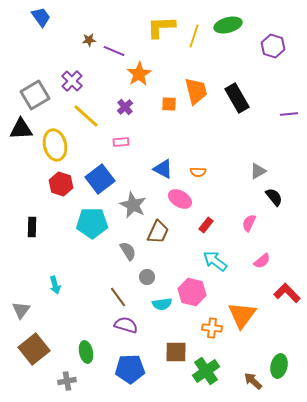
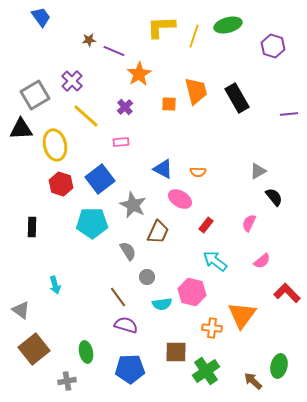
gray triangle at (21, 310): rotated 30 degrees counterclockwise
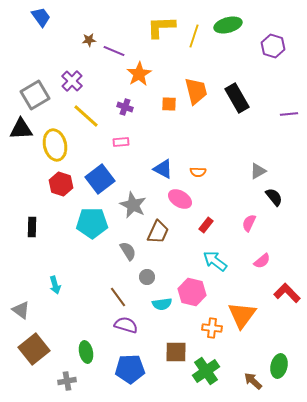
purple cross at (125, 107): rotated 28 degrees counterclockwise
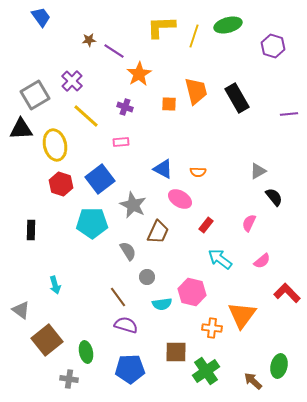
purple line at (114, 51): rotated 10 degrees clockwise
black rectangle at (32, 227): moved 1 px left, 3 px down
cyan arrow at (215, 261): moved 5 px right, 2 px up
brown square at (34, 349): moved 13 px right, 9 px up
gray cross at (67, 381): moved 2 px right, 2 px up; rotated 18 degrees clockwise
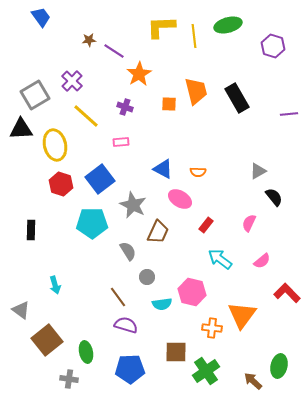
yellow line at (194, 36): rotated 25 degrees counterclockwise
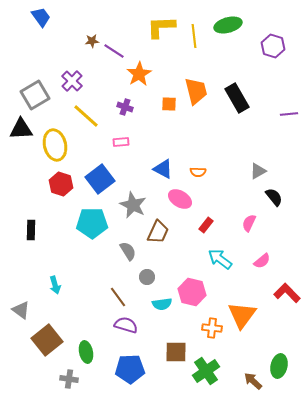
brown star at (89, 40): moved 3 px right, 1 px down
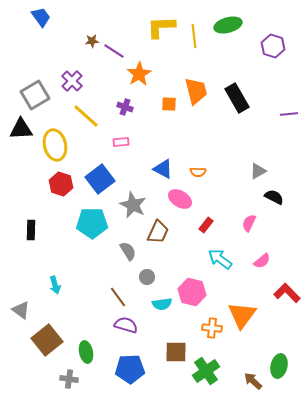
black semicircle at (274, 197): rotated 24 degrees counterclockwise
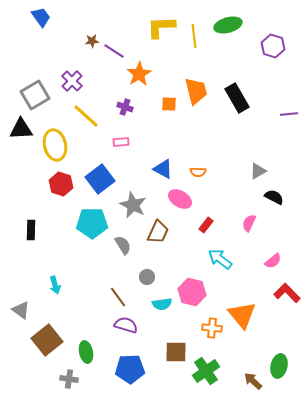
gray semicircle at (128, 251): moved 5 px left, 6 px up
pink semicircle at (262, 261): moved 11 px right
orange triangle at (242, 315): rotated 16 degrees counterclockwise
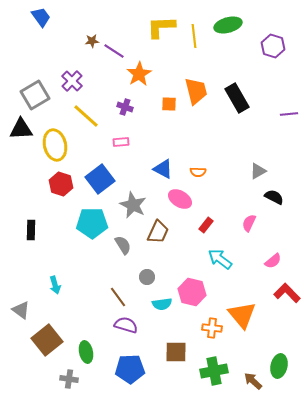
green cross at (206, 371): moved 8 px right; rotated 24 degrees clockwise
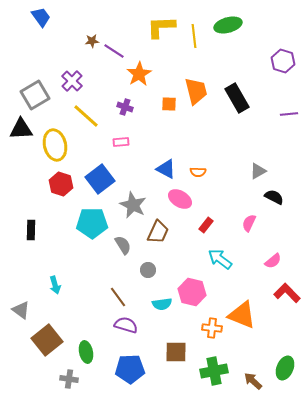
purple hexagon at (273, 46): moved 10 px right, 15 px down
blue triangle at (163, 169): moved 3 px right
gray circle at (147, 277): moved 1 px right, 7 px up
orange triangle at (242, 315): rotated 28 degrees counterclockwise
green ellipse at (279, 366): moved 6 px right, 2 px down; rotated 10 degrees clockwise
